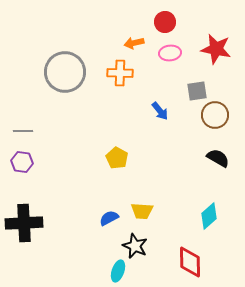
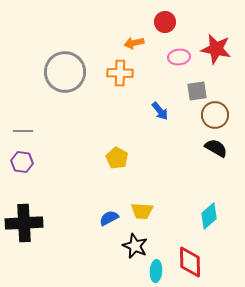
pink ellipse: moved 9 px right, 4 px down
black semicircle: moved 2 px left, 10 px up
cyan ellipse: moved 38 px right; rotated 15 degrees counterclockwise
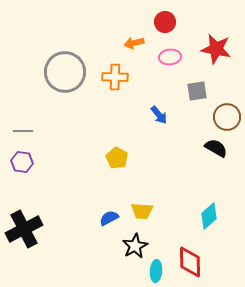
pink ellipse: moved 9 px left
orange cross: moved 5 px left, 4 px down
blue arrow: moved 1 px left, 4 px down
brown circle: moved 12 px right, 2 px down
black cross: moved 6 px down; rotated 24 degrees counterclockwise
black star: rotated 20 degrees clockwise
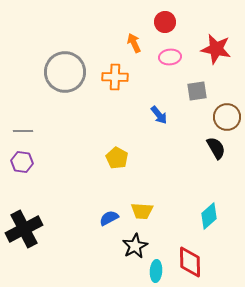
orange arrow: rotated 78 degrees clockwise
black semicircle: rotated 30 degrees clockwise
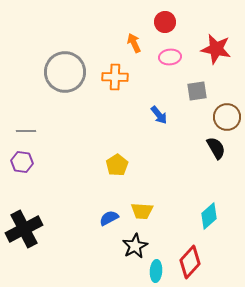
gray line: moved 3 px right
yellow pentagon: moved 7 px down; rotated 10 degrees clockwise
red diamond: rotated 44 degrees clockwise
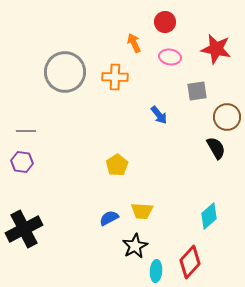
pink ellipse: rotated 15 degrees clockwise
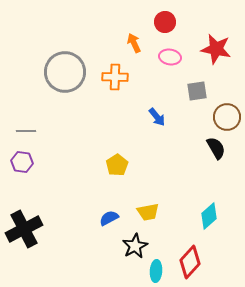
blue arrow: moved 2 px left, 2 px down
yellow trapezoid: moved 6 px right, 1 px down; rotated 15 degrees counterclockwise
